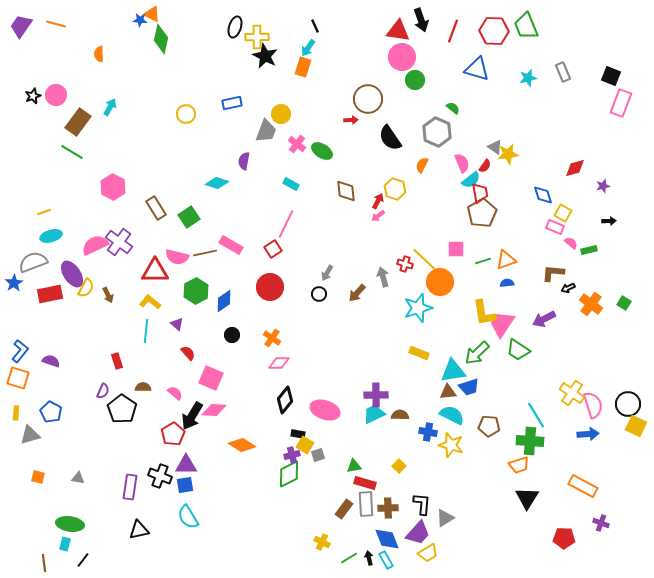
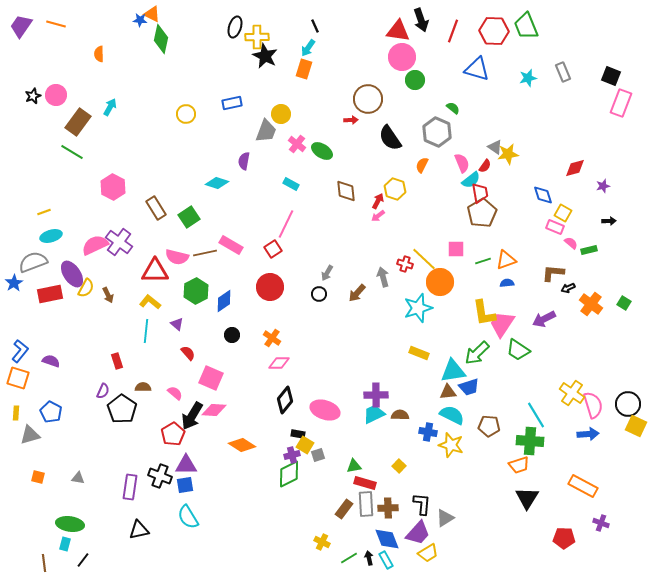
orange rectangle at (303, 67): moved 1 px right, 2 px down
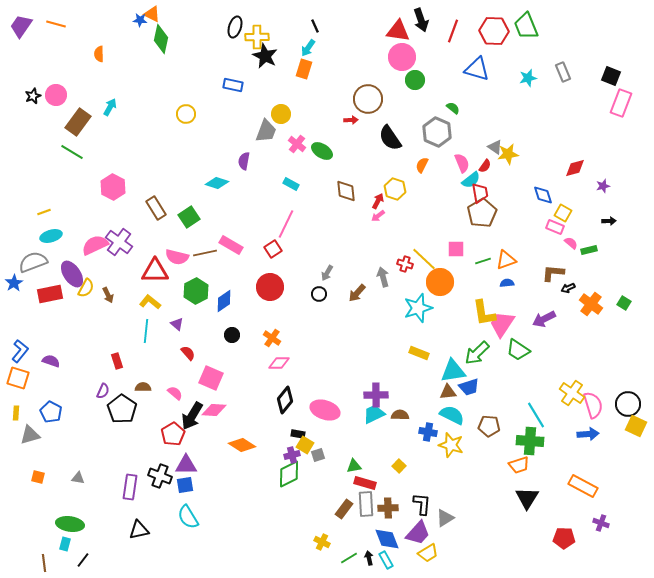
blue rectangle at (232, 103): moved 1 px right, 18 px up; rotated 24 degrees clockwise
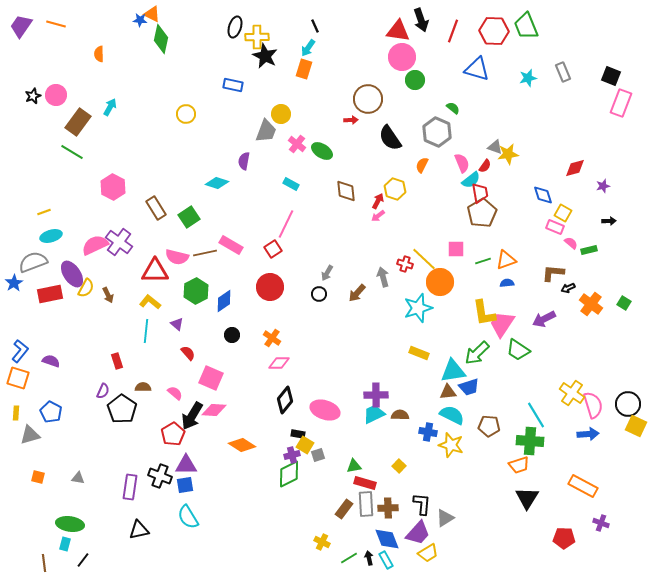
gray triangle at (495, 147): rotated 14 degrees counterclockwise
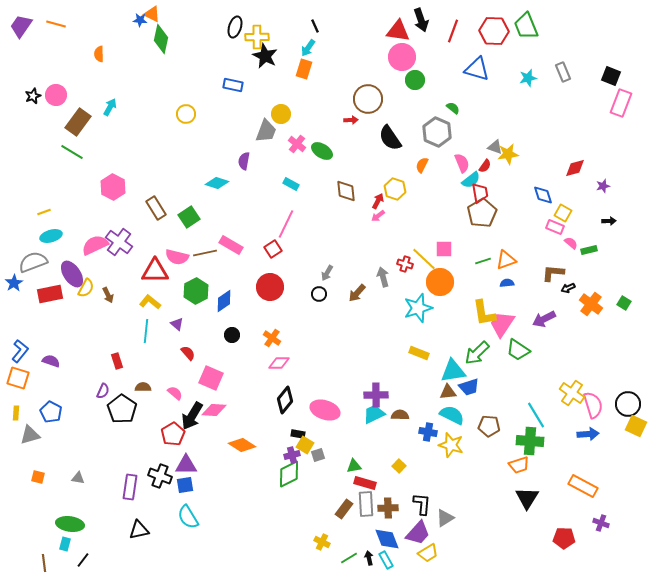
pink square at (456, 249): moved 12 px left
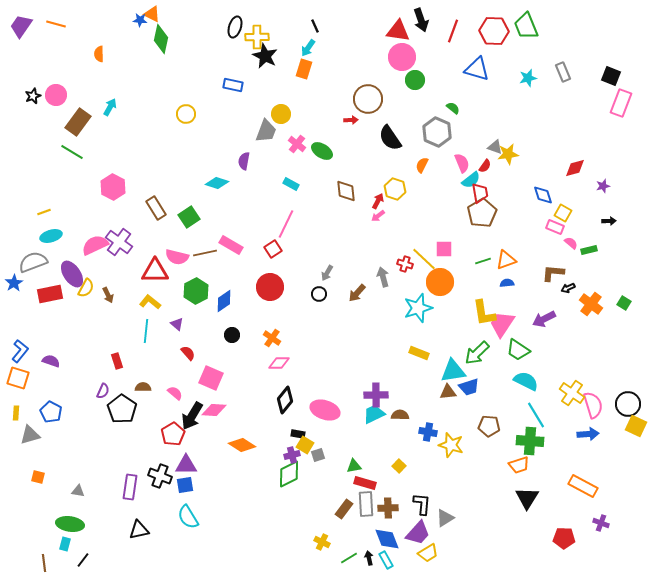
cyan semicircle at (452, 415): moved 74 px right, 34 px up
gray triangle at (78, 478): moved 13 px down
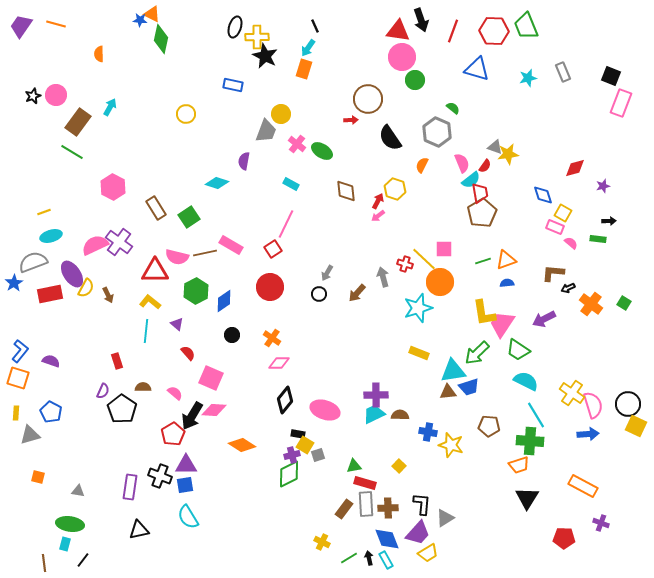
green rectangle at (589, 250): moved 9 px right, 11 px up; rotated 21 degrees clockwise
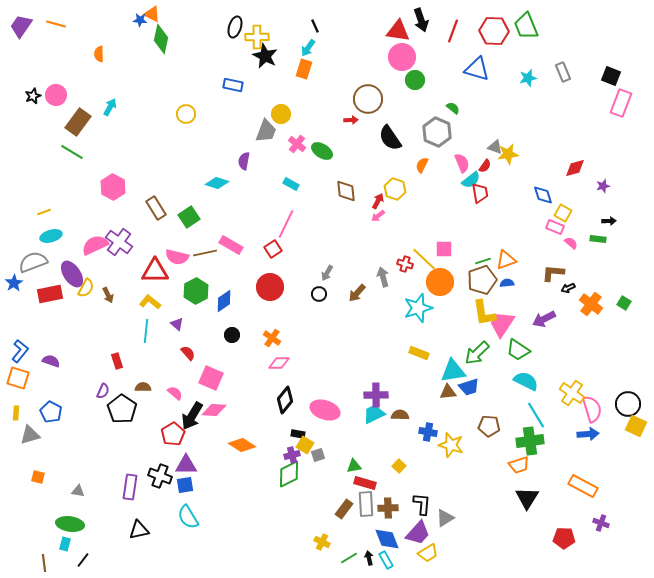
brown pentagon at (482, 213): moved 67 px down; rotated 12 degrees clockwise
pink semicircle at (593, 405): moved 1 px left, 4 px down
green cross at (530, 441): rotated 12 degrees counterclockwise
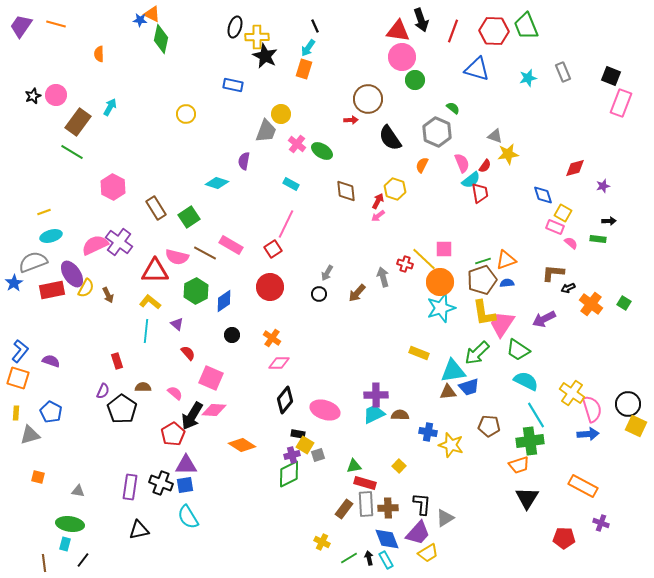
gray triangle at (495, 147): moved 11 px up
brown line at (205, 253): rotated 40 degrees clockwise
red rectangle at (50, 294): moved 2 px right, 4 px up
cyan star at (418, 308): moved 23 px right
black cross at (160, 476): moved 1 px right, 7 px down
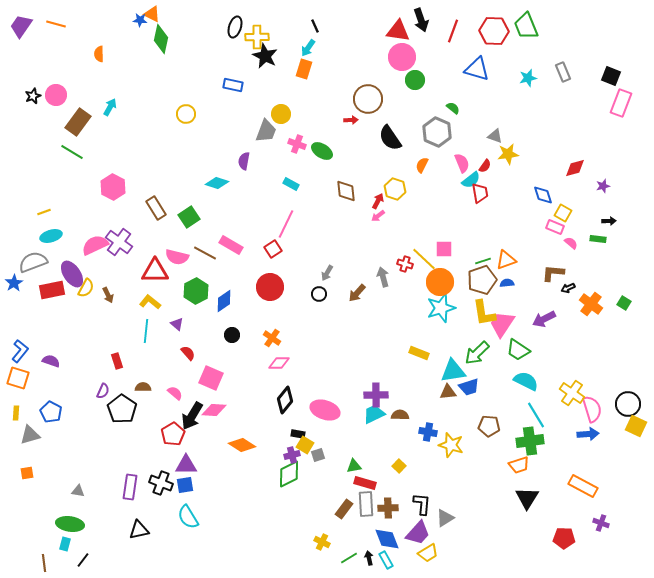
pink cross at (297, 144): rotated 18 degrees counterclockwise
orange square at (38, 477): moved 11 px left, 4 px up; rotated 24 degrees counterclockwise
